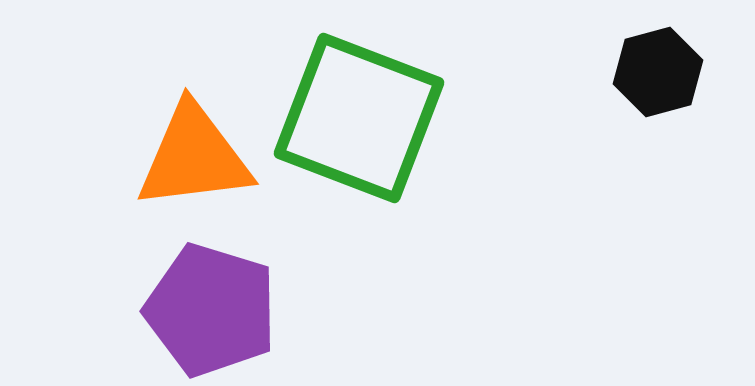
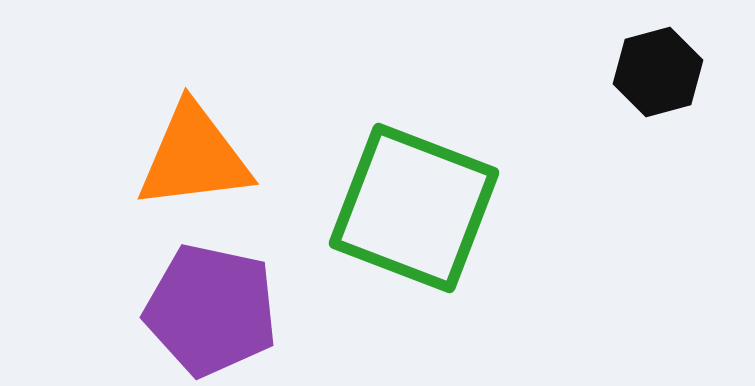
green square: moved 55 px right, 90 px down
purple pentagon: rotated 5 degrees counterclockwise
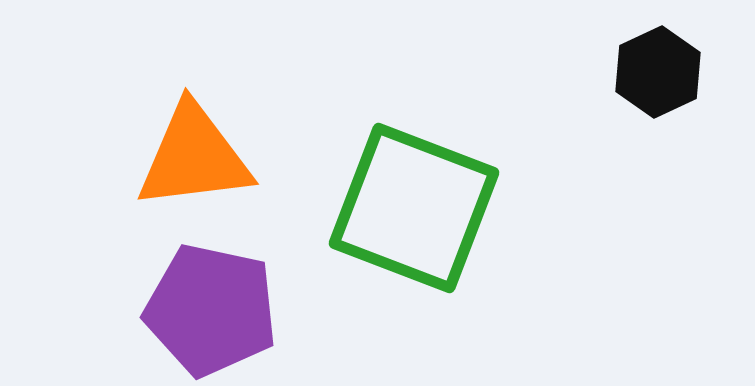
black hexagon: rotated 10 degrees counterclockwise
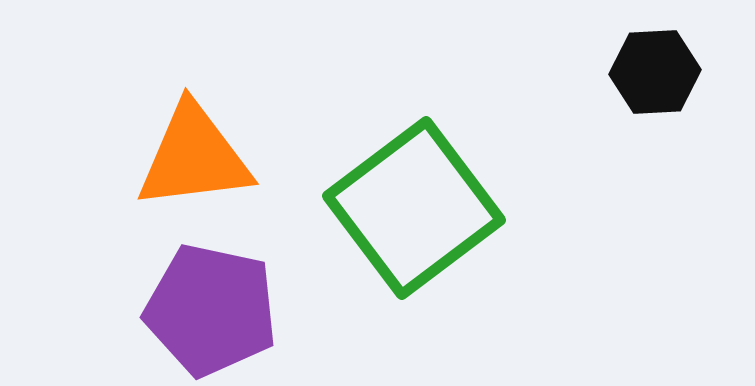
black hexagon: moved 3 px left; rotated 22 degrees clockwise
green square: rotated 32 degrees clockwise
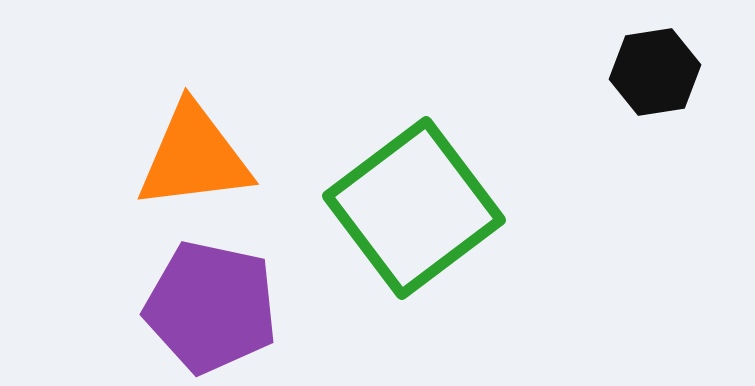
black hexagon: rotated 6 degrees counterclockwise
purple pentagon: moved 3 px up
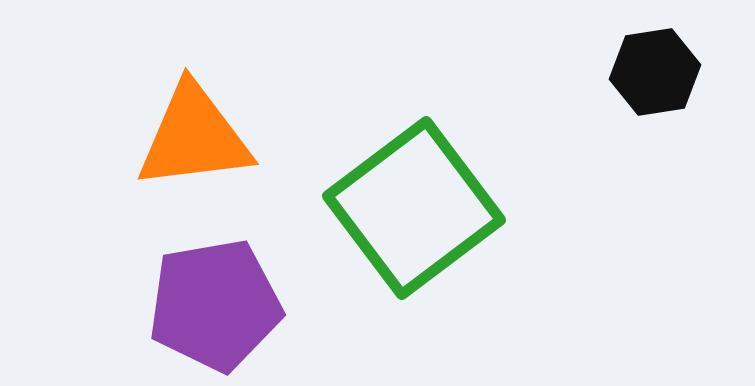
orange triangle: moved 20 px up
purple pentagon: moved 4 px right, 2 px up; rotated 22 degrees counterclockwise
